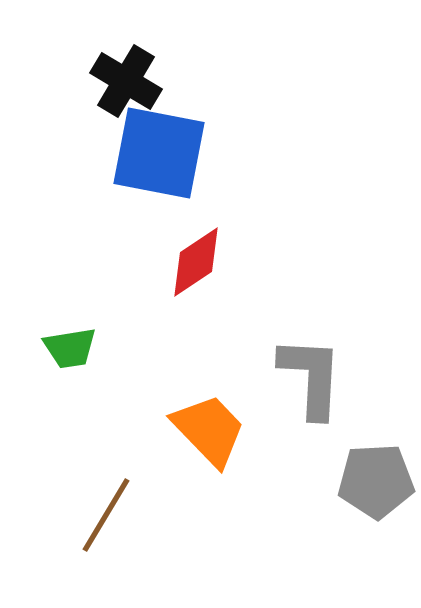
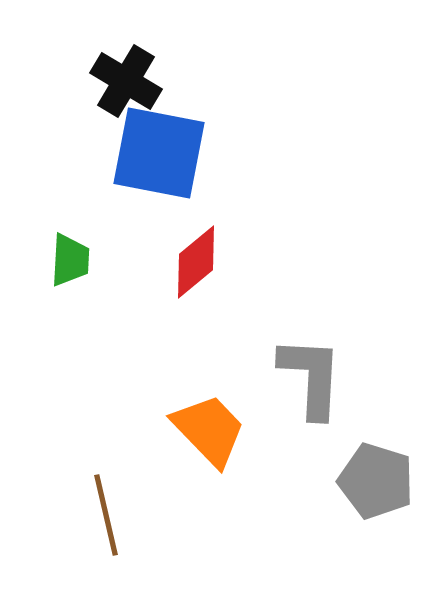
red diamond: rotated 6 degrees counterclockwise
green trapezoid: moved 88 px up; rotated 78 degrees counterclockwise
gray pentagon: rotated 20 degrees clockwise
brown line: rotated 44 degrees counterclockwise
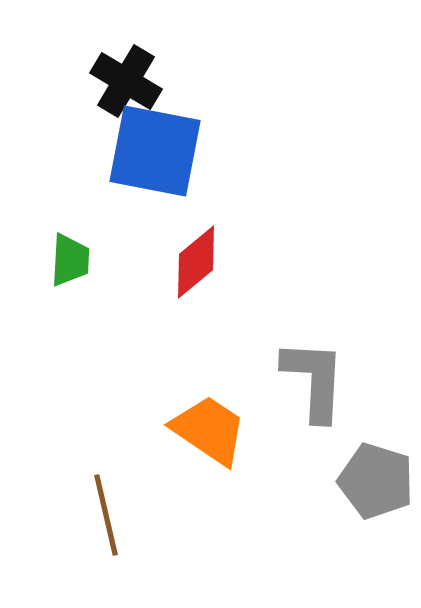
blue square: moved 4 px left, 2 px up
gray L-shape: moved 3 px right, 3 px down
orange trapezoid: rotated 12 degrees counterclockwise
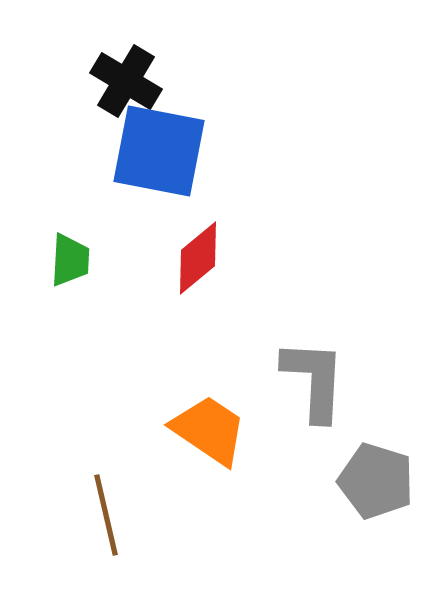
blue square: moved 4 px right
red diamond: moved 2 px right, 4 px up
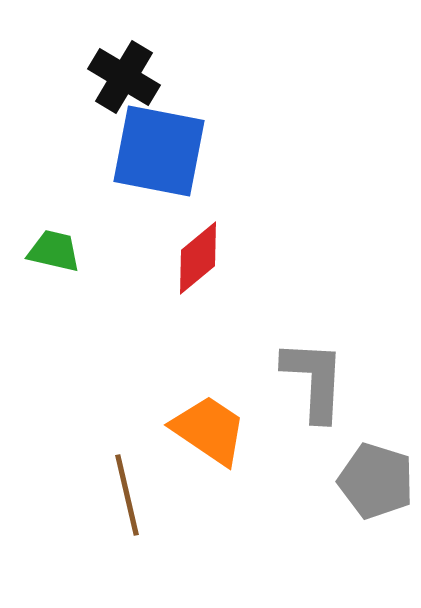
black cross: moved 2 px left, 4 px up
green trapezoid: moved 16 px left, 9 px up; rotated 80 degrees counterclockwise
brown line: moved 21 px right, 20 px up
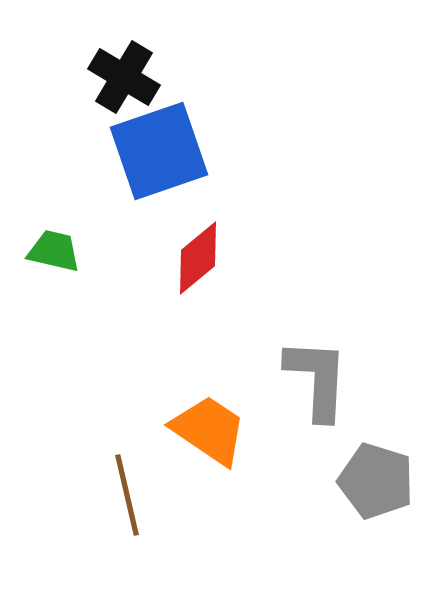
blue square: rotated 30 degrees counterclockwise
gray L-shape: moved 3 px right, 1 px up
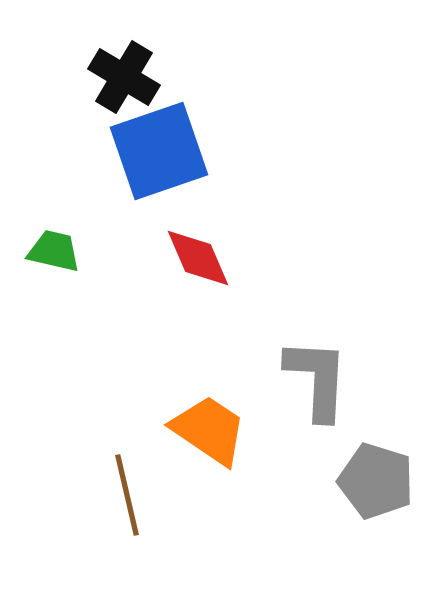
red diamond: rotated 74 degrees counterclockwise
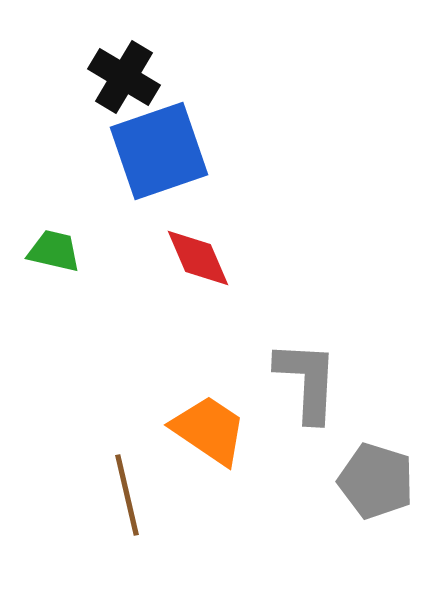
gray L-shape: moved 10 px left, 2 px down
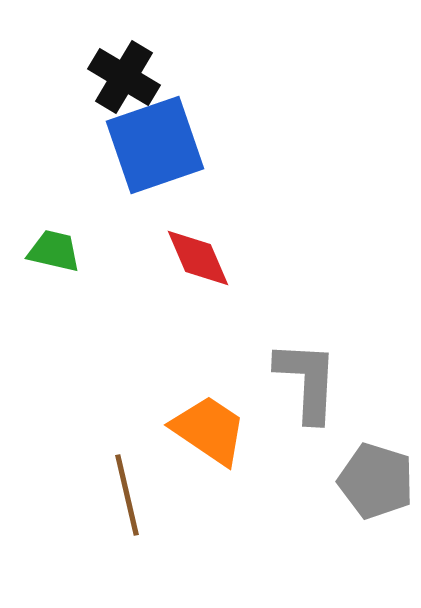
blue square: moved 4 px left, 6 px up
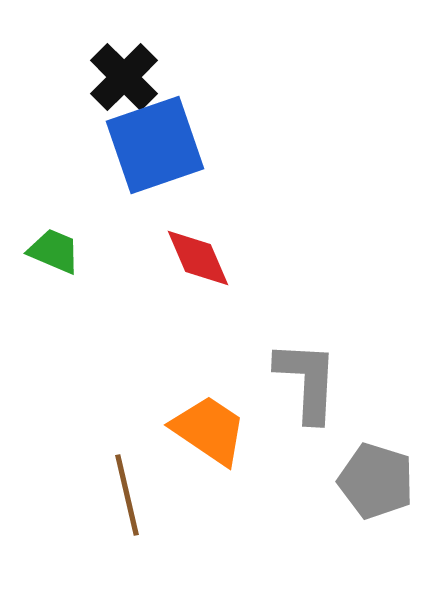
black cross: rotated 14 degrees clockwise
green trapezoid: rotated 10 degrees clockwise
